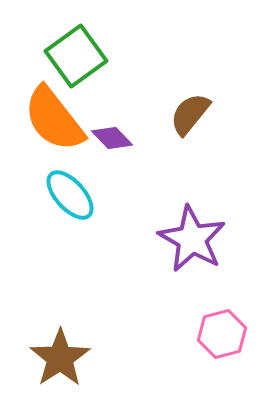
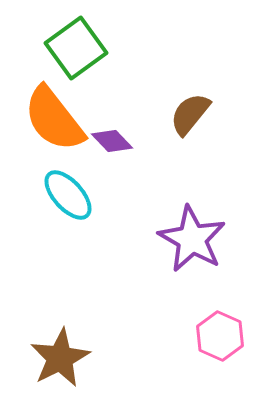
green square: moved 8 px up
purple diamond: moved 3 px down
cyan ellipse: moved 2 px left
pink hexagon: moved 2 px left, 2 px down; rotated 21 degrees counterclockwise
brown star: rotated 6 degrees clockwise
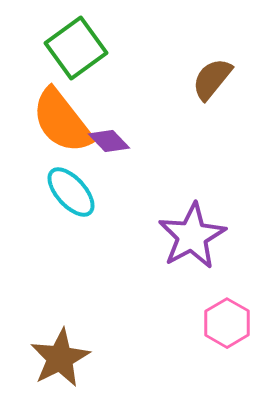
brown semicircle: moved 22 px right, 35 px up
orange semicircle: moved 8 px right, 2 px down
purple diamond: moved 3 px left
cyan ellipse: moved 3 px right, 3 px up
purple star: moved 3 px up; rotated 14 degrees clockwise
pink hexagon: moved 7 px right, 13 px up; rotated 6 degrees clockwise
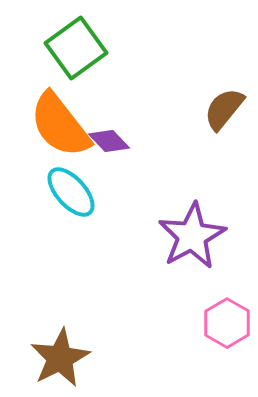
brown semicircle: moved 12 px right, 30 px down
orange semicircle: moved 2 px left, 4 px down
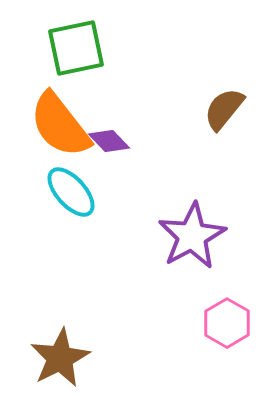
green square: rotated 24 degrees clockwise
